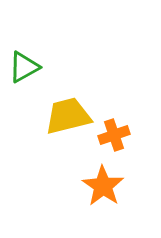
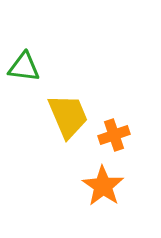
green triangle: rotated 36 degrees clockwise
yellow trapezoid: rotated 81 degrees clockwise
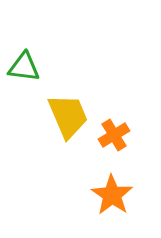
orange cross: rotated 12 degrees counterclockwise
orange star: moved 9 px right, 9 px down
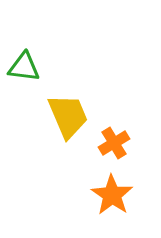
orange cross: moved 8 px down
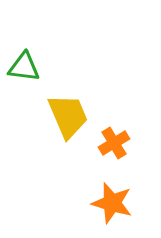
orange star: moved 8 px down; rotated 18 degrees counterclockwise
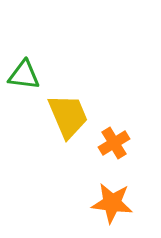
green triangle: moved 8 px down
orange star: rotated 9 degrees counterclockwise
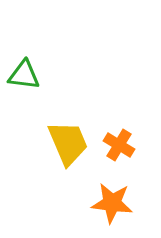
yellow trapezoid: moved 27 px down
orange cross: moved 5 px right, 2 px down; rotated 28 degrees counterclockwise
